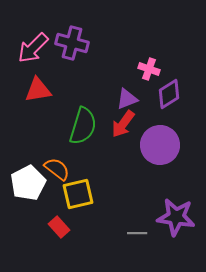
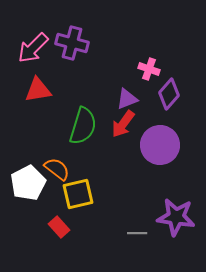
purple diamond: rotated 16 degrees counterclockwise
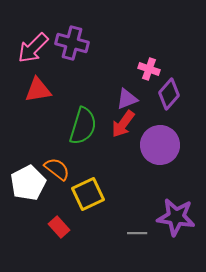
yellow square: moved 10 px right; rotated 12 degrees counterclockwise
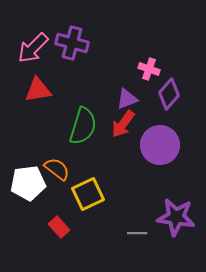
white pentagon: rotated 20 degrees clockwise
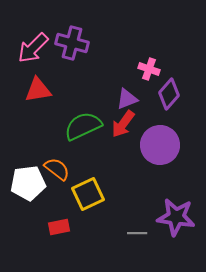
green semicircle: rotated 132 degrees counterclockwise
red rectangle: rotated 60 degrees counterclockwise
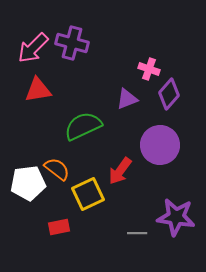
red arrow: moved 3 px left, 47 px down
